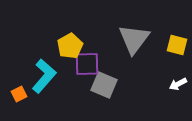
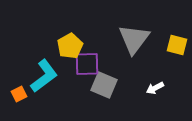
cyan L-shape: rotated 12 degrees clockwise
white arrow: moved 23 px left, 4 px down
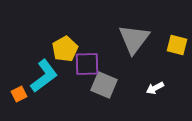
yellow pentagon: moved 5 px left, 3 px down
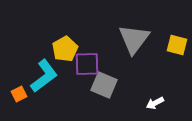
white arrow: moved 15 px down
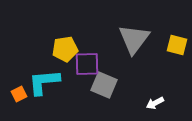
yellow pentagon: rotated 20 degrees clockwise
cyan L-shape: moved 6 px down; rotated 148 degrees counterclockwise
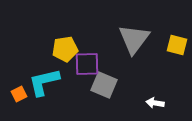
cyan L-shape: rotated 8 degrees counterclockwise
white arrow: rotated 36 degrees clockwise
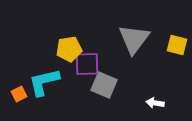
yellow pentagon: moved 4 px right
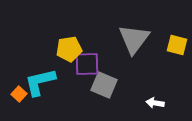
cyan L-shape: moved 4 px left
orange square: rotated 21 degrees counterclockwise
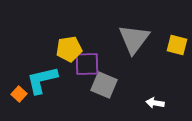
cyan L-shape: moved 2 px right, 2 px up
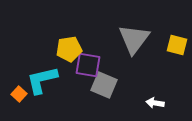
purple square: moved 1 px right, 1 px down; rotated 12 degrees clockwise
